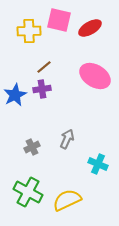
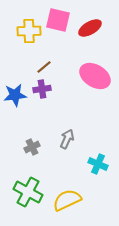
pink square: moved 1 px left
blue star: rotated 20 degrees clockwise
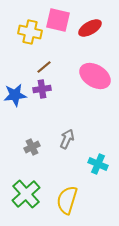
yellow cross: moved 1 px right, 1 px down; rotated 15 degrees clockwise
green cross: moved 2 px left, 2 px down; rotated 20 degrees clockwise
yellow semicircle: rotated 48 degrees counterclockwise
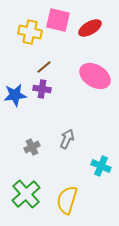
purple cross: rotated 18 degrees clockwise
cyan cross: moved 3 px right, 2 px down
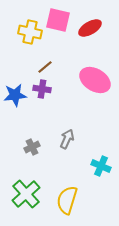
brown line: moved 1 px right
pink ellipse: moved 4 px down
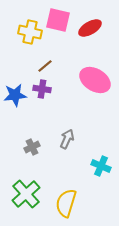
brown line: moved 1 px up
yellow semicircle: moved 1 px left, 3 px down
